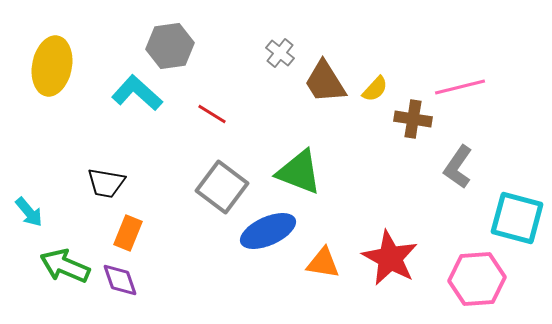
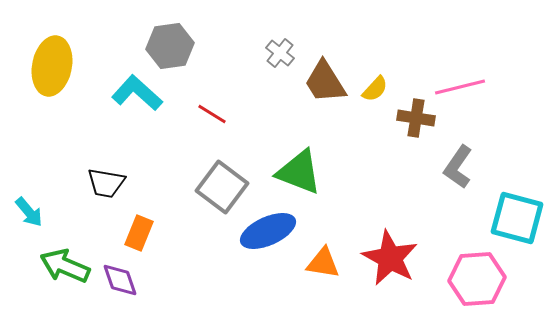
brown cross: moved 3 px right, 1 px up
orange rectangle: moved 11 px right
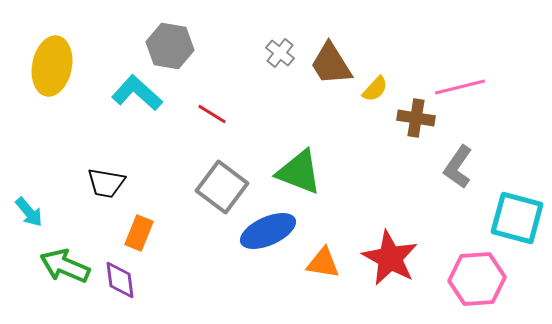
gray hexagon: rotated 18 degrees clockwise
brown trapezoid: moved 6 px right, 18 px up
purple diamond: rotated 12 degrees clockwise
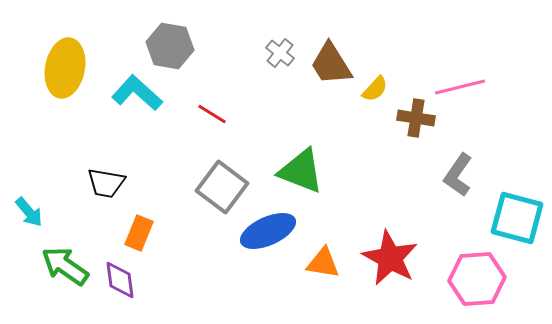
yellow ellipse: moved 13 px right, 2 px down
gray L-shape: moved 8 px down
green triangle: moved 2 px right, 1 px up
green arrow: rotated 12 degrees clockwise
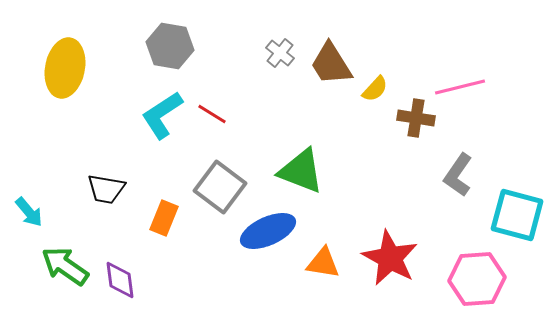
cyan L-shape: moved 25 px right, 22 px down; rotated 75 degrees counterclockwise
black trapezoid: moved 6 px down
gray square: moved 2 px left
cyan square: moved 3 px up
orange rectangle: moved 25 px right, 15 px up
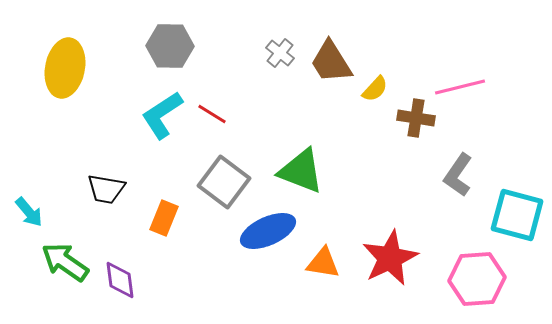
gray hexagon: rotated 9 degrees counterclockwise
brown trapezoid: moved 2 px up
gray square: moved 4 px right, 5 px up
red star: rotated 18 degrees clockwise
green arrow: moved 4 px up
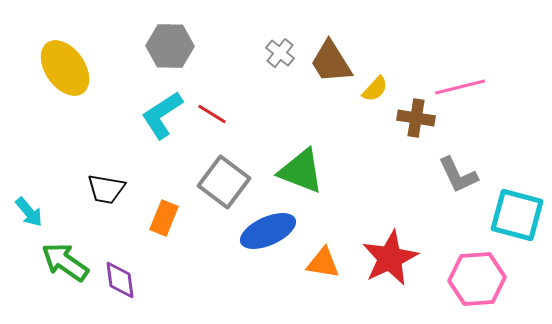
yellow ellipse: rotated 46 degrees counterclockwise
gray L-shape: rotated 60 degrees counterclockwise
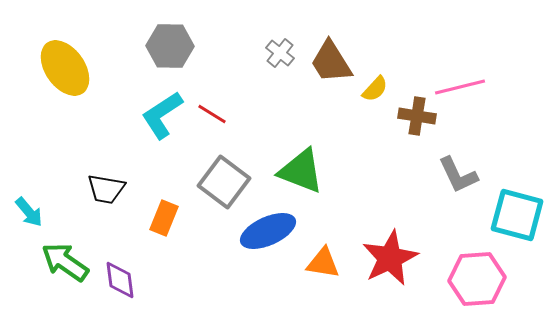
brown cross: moved 1 px right, 2 px up
